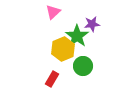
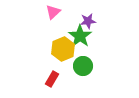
purple star: moved 4 px left, 3 px up
green star: moved 3 px right
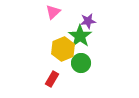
green circle: moved 2 px left, 3 px up
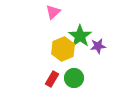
purple star: moved 10 px right, 25 px down
green circle: moved 7 px left, 15 px down
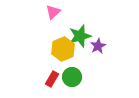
green star: rotated 20 degrees clockwise
purple star: rotated 21 degrees counterclockwise
green circle: moved 2 px left, 1 px up
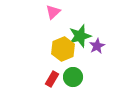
purple star: moved 1 px left
green circle: moved 1 px right
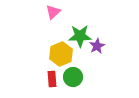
green star: rotated 15 degrees clockwise
yellow hexagon: moved 2 px left, 5 px down
red rectangle: rotated 35 degrees counterclockwise
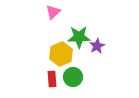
green star: moved 1 px left, 1 px down
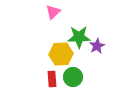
yellow hexagon: rotated 20 degrees clockwise
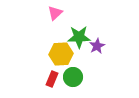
pink triangle: moved 2 px right, 1 px down
red rectangle: rotated 28 degrees clockwise
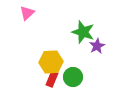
pink triangle: moved 28 px left
green star: moved 4 px right, 5 px up; rotated 20 degrees clockwise
yellow hexagon: moved 10 px left, 8 px down
